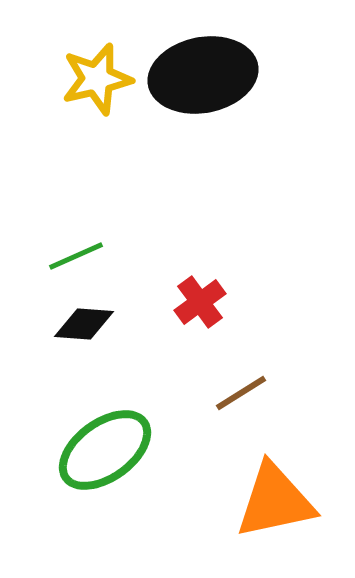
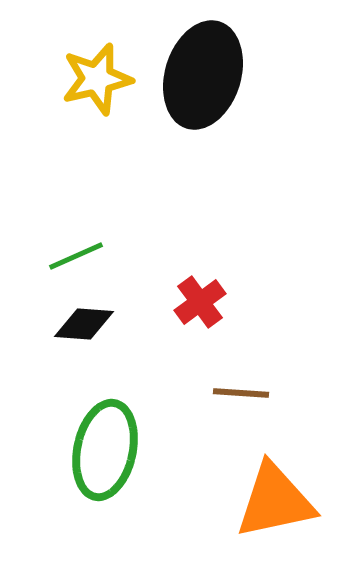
black ellipse: rotated 62 degrees counterclockwise
brown line: rotated 36 degrees clockwise
green ellipse: rotated 42 degrees counterclockwise
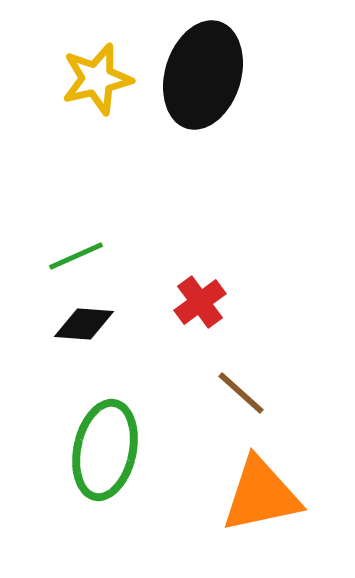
brown line: rotated 38 degrees clockwise
orange triangle: moved 14 px left, 6 px up
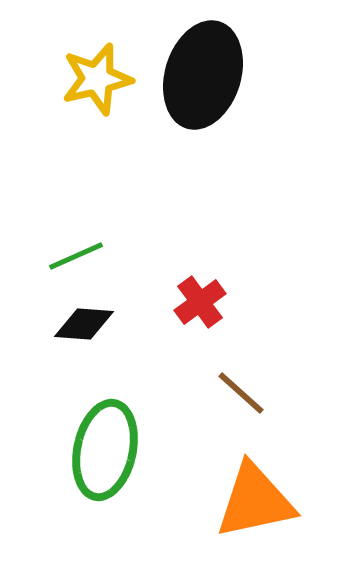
orange triangle: moved 6 px left, 6 px down
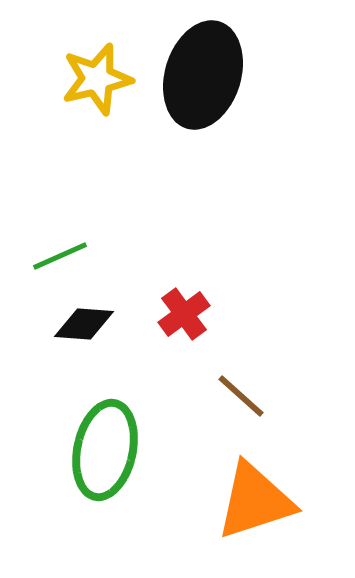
green line: moved 16 px left
red cross: moved 16 px left, 12 px down
brown line: moved 3 px down
orange triangle: rotated 6 degrees counterclockwise
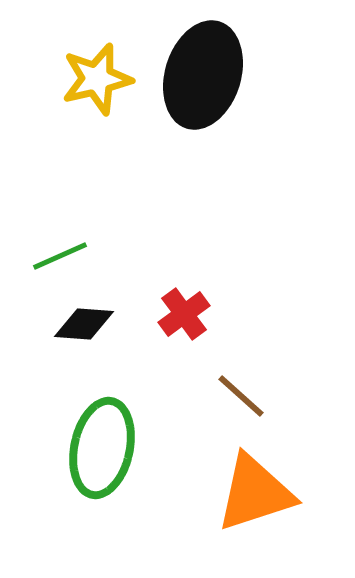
green ellipse: moved 3 px left, 2 px up
orange triangle: moved 8 px up
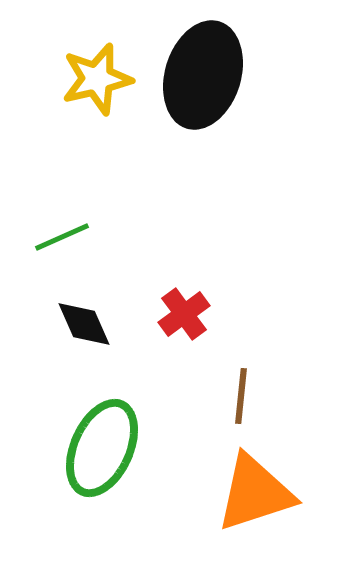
green line: moved 2 px right, 19 px up
black diamond: rotated 62 degrees clockwise
brown line: rotated 54 degrees clockwise
green ellipse: rotated 12 degrees clockwise
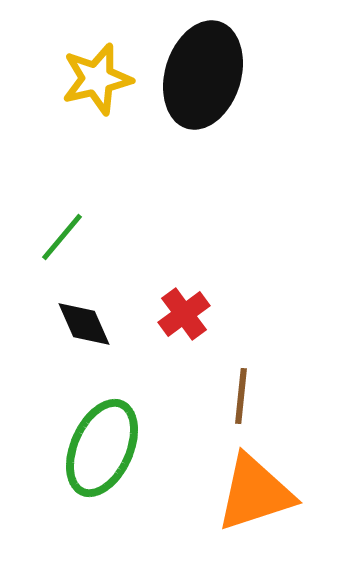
green line: rotated 26 degrees counterclockwise
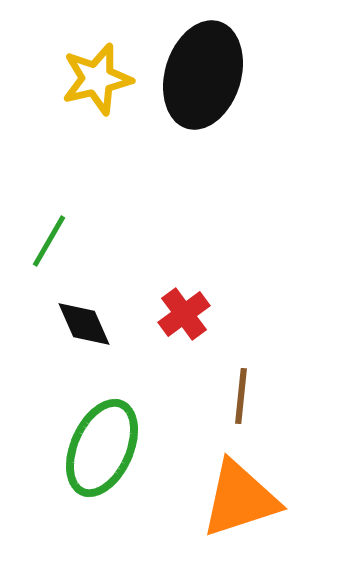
green line: moved 13 px left, 4 px down; rotated 10 degrees counterclockwise
orange triangle: moved 15 px left, 6 px down
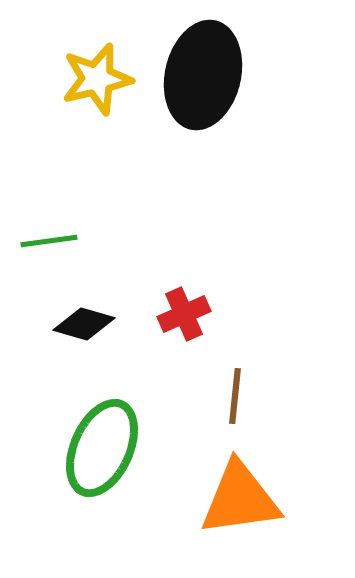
black ellipse: rotated 4 degrees counterclockwise
green line: rotated 52 degrees clockwise
red cross: rotated 12 degrees clockwise
black diamond: rotated 50 degrees counterclockwise
brown line: moved 6 px left
orange triangle: rotated 10 degrees clockwise
